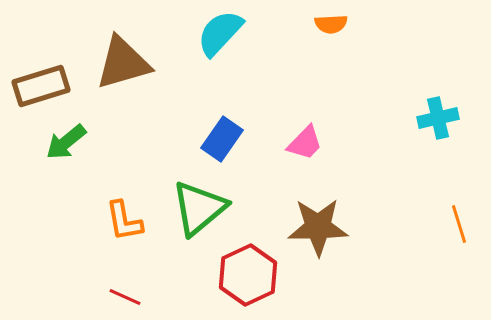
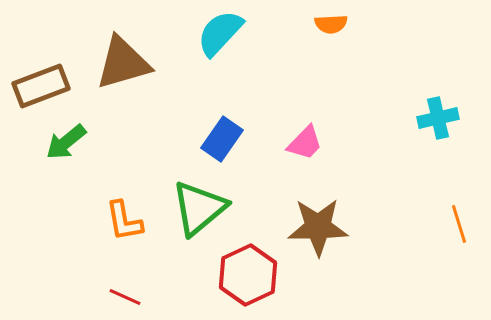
brown rectangle: rotated 4 degrees counterclockwise
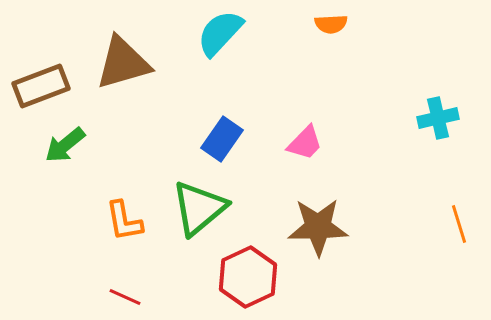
green arrow: moved 1 px left, 3 px down
red hexagon: moved 2 px down
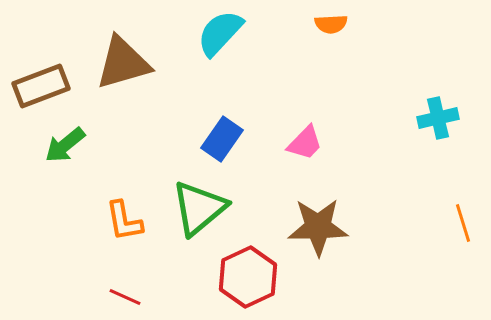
orange line: moved 4 px right, 1 px up
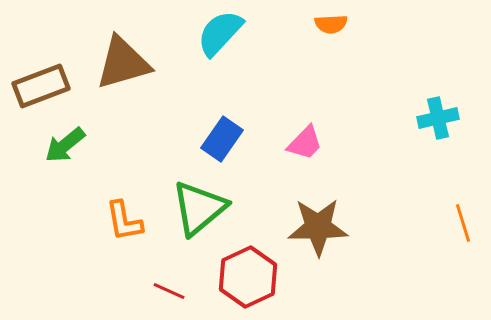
red line: moved 44 px right, 6 px up
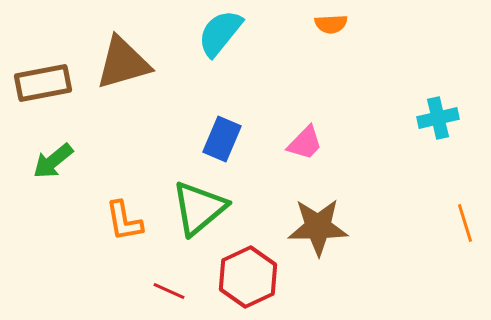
cyan semicircle: rotated 4 degrees counterclockwise
brown rectangle: moved 2 px right, 3 px up; rotated 10 degrees clockwise
blue rectangle: rotated 12 degrees counterclockwise
green arrow: moved 12 px left, 16 px down
orange line: moved 2 px right
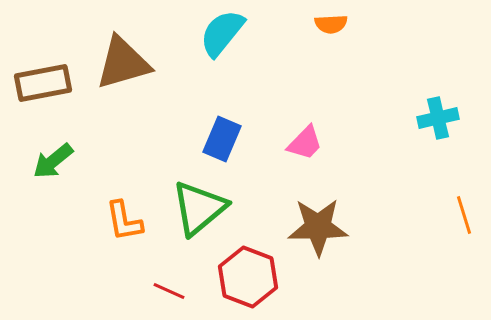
cyan semicircle: moved 2 px right
orange line: moved 1 px left, 8 px up
red hexagon: rotated 14 degrees counterclockwise
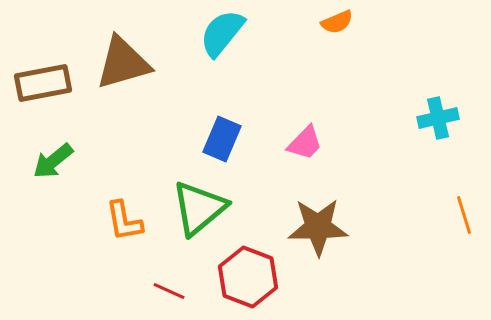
orange semicircle: moved 6 px right, 2 px up; rotated 20 degrees counterclockwise
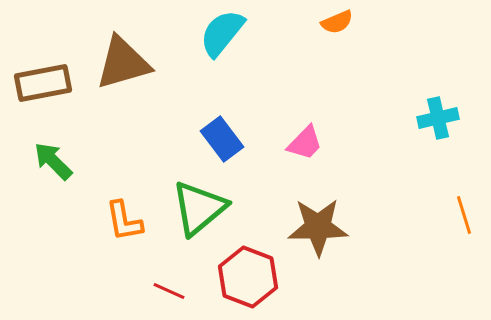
blue rectangle: rotated 60 degrees counterclockwise
green arrow: rotated 84 degrees clockwise
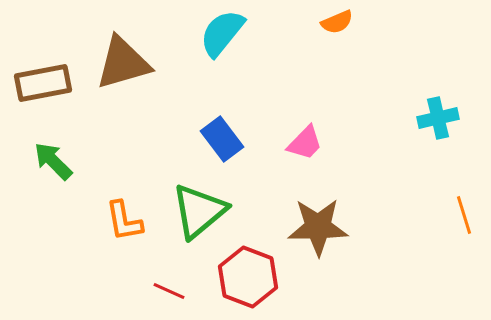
green triangle: moved 3 px down
